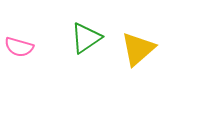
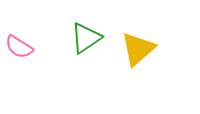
pink semicircle: rotated 16 degrees clockwise
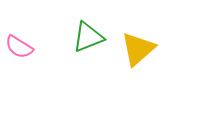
green triangle: moved 2 px right, 1 px up; rotated 12 degrees clockwise
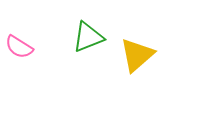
yellow triangle: moved 1 px left, 6 px down
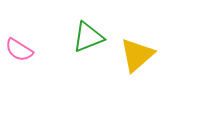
pink semicircle: moved 3 px down
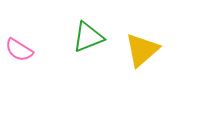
yellow triangle: moved 5 px right, 5 px up
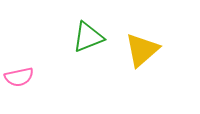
pink semicircle: moved 27 px down; rotated 44 degrees counterclockwise
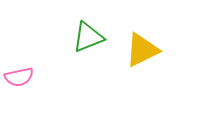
yellow triangle: rotated 15 degrees clockwise
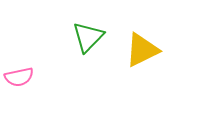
green triangle: rotated 24 degrees counterclockwise
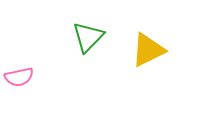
yellow triangle: moved 6 px right
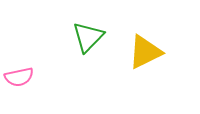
yellow triangle: moved 3 px left, 2 px down
